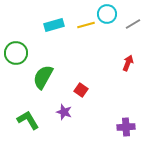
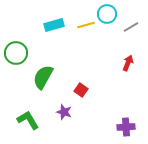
gray line: moved 2 px left, 3 px down
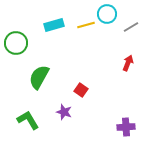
green circle: moved 10 px up
green semicircle: moved 4 px left
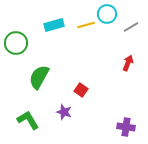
purple cross: rotated 12 degrees clockwise
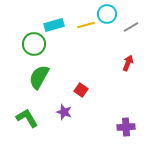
green circle: moved 18 px right, 1 px down
green L-shape: moved 1 px left, 2 px up
purple cross: rotated 12 degrees counterclockwise
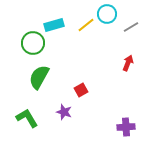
yellow line: rotated 24 degrees counterclockwise
green circle: moved 1 px left, 1 px up
red square: rotated 24 degrees clockwise
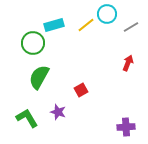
purple star: moved 6 px left
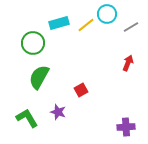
cyan rectangle: moved 5 px right, 2 px up
